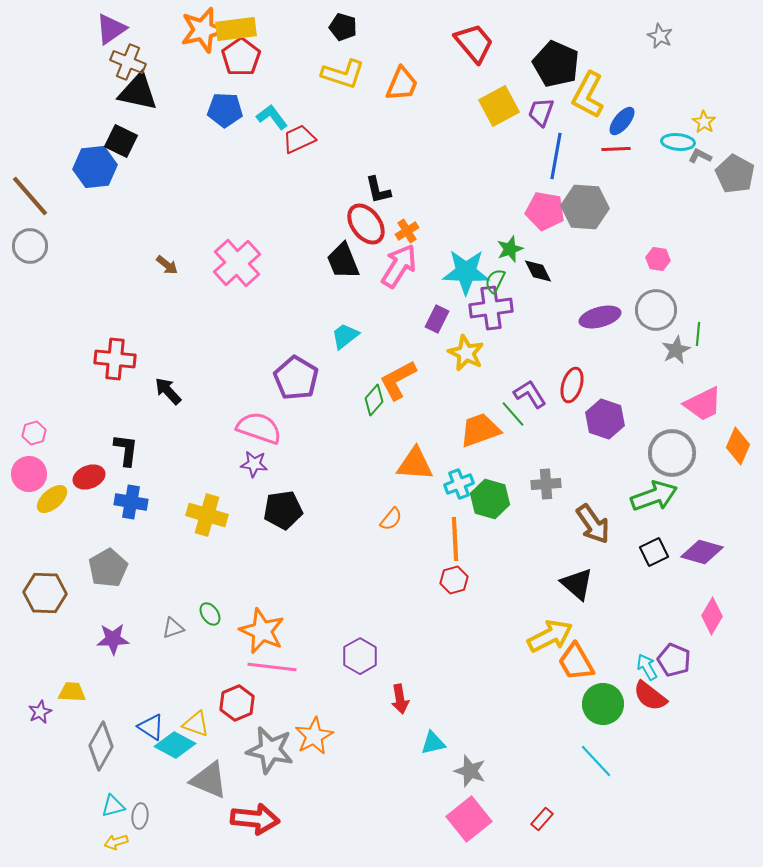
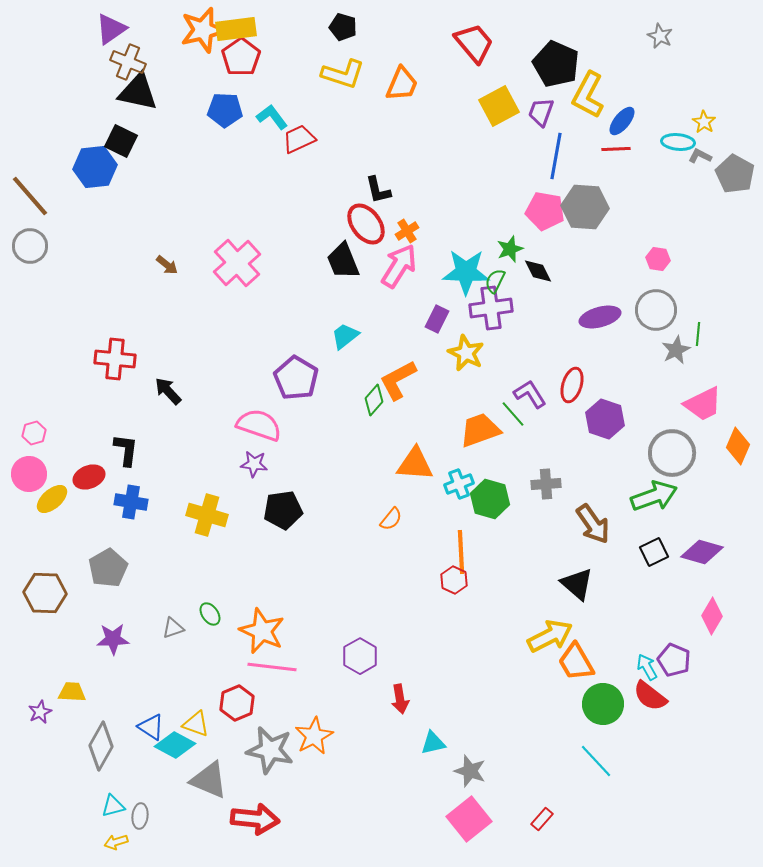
pink semicircle at (259, 428): moved 3 px up
orange line at (455, 539): moved 6 px right, 13 px down
red hexagon at (454, 580): rotated 20 degrees counterclockwise
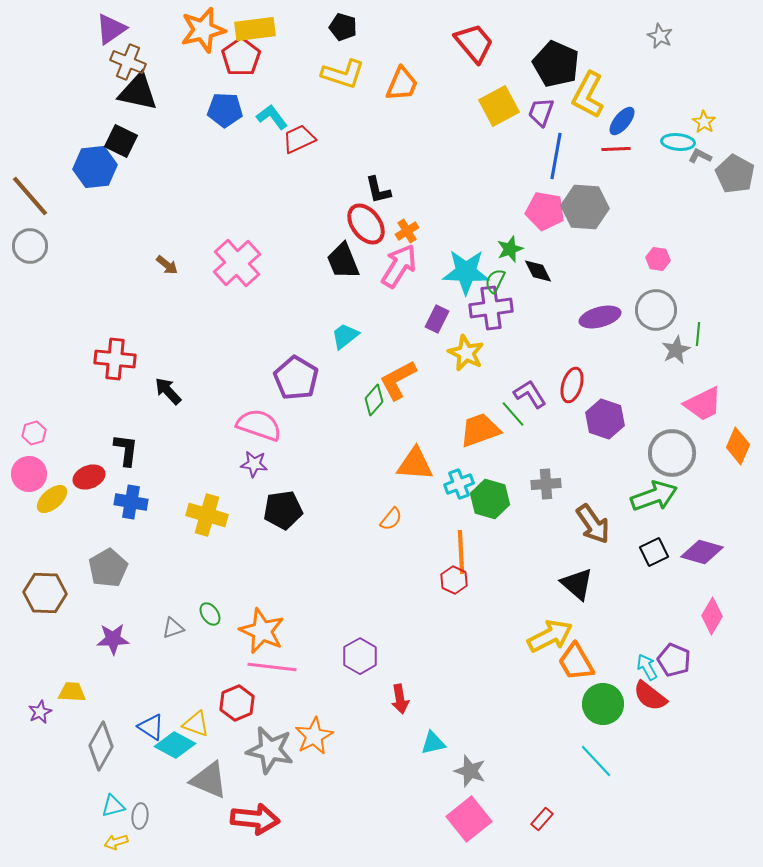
yellow rectangle at (236, 29): moved 19 px right
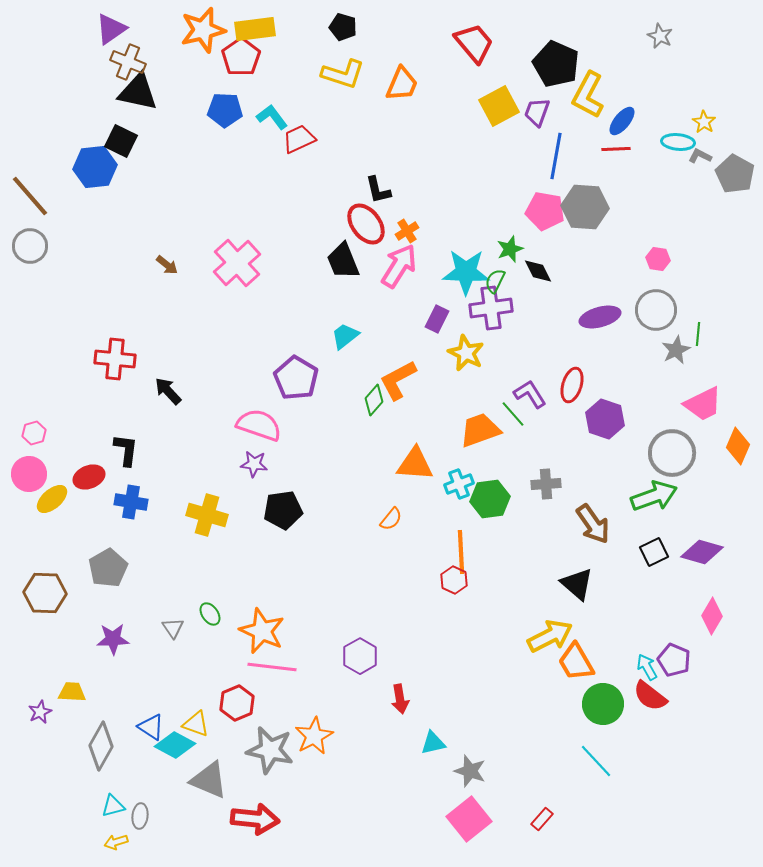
purple trapezoid at (541, 112): moved 4 px left
green hexagon at (490, 499): rotated 24 degrees counterclockwise
gray triangle at (173, 628): rotated 45 degrees counterclockwise
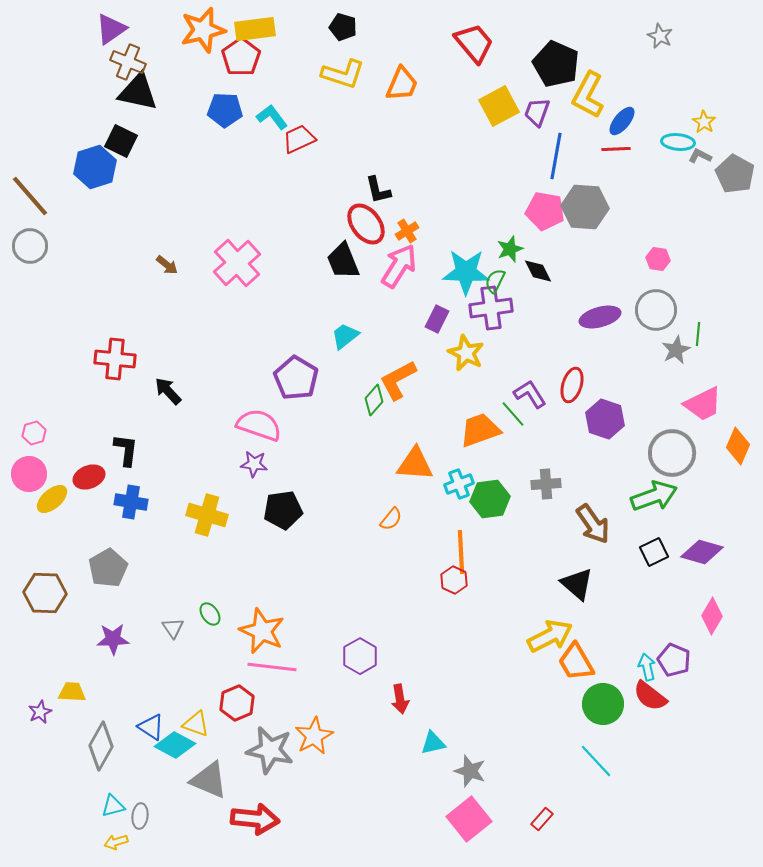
blue hexagon at (95, 167): rotated 12 degrees counterclockwise
cyan arrow at (647, 667): rotated 16 degrees clockwise
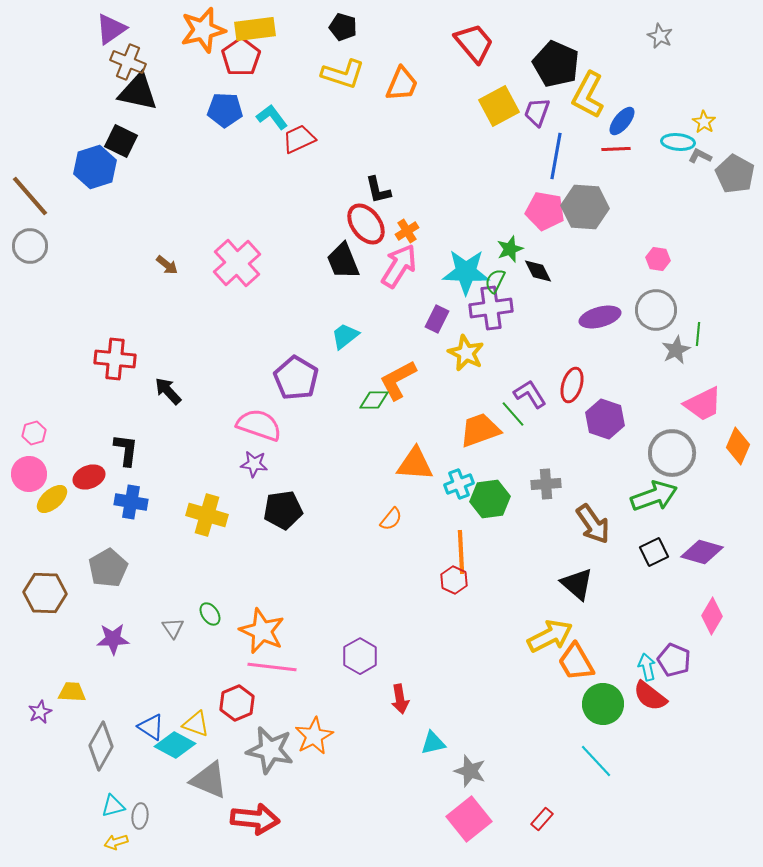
green diamond at (374, 400): rotated 48 degrees clockwise
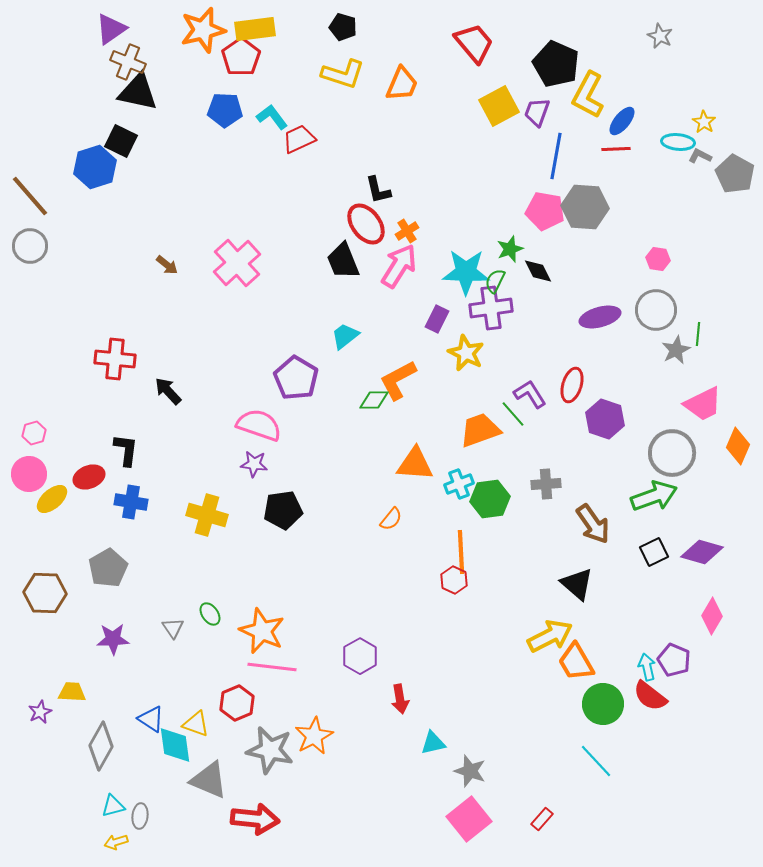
blue triangle at (151, 727): moved 8 px up
cyan diamond at (175, 745): rotated 54 degrees clockwise
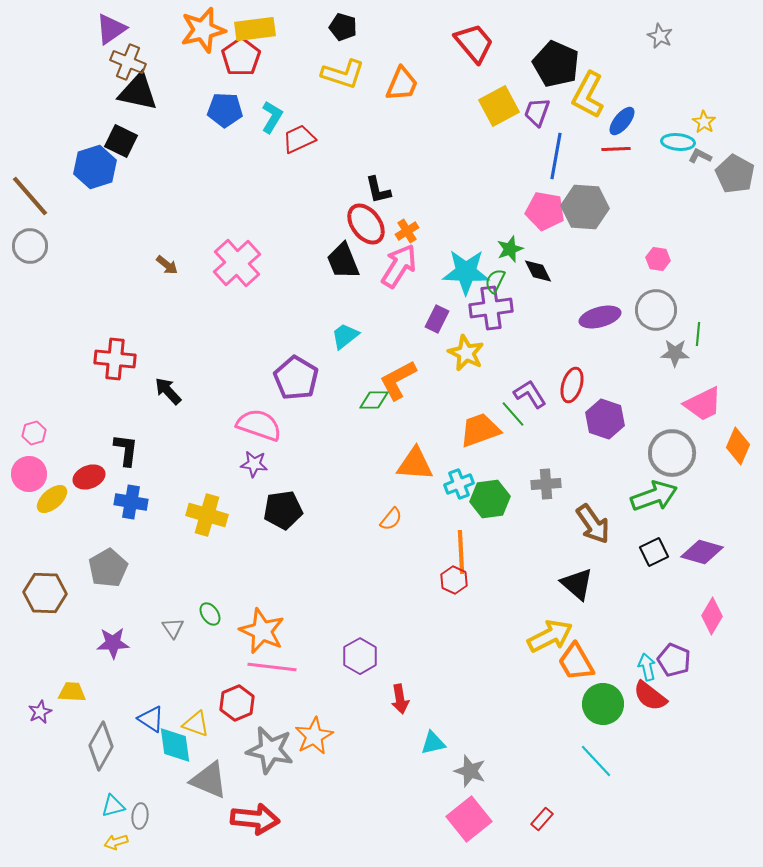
cyan L-shape at (272, 117): rotated 68 degrees clockwise
gray star at (676, 350): moved 1 px left, 3 px down; rotated 28 degrees clockwise
purple star at (113, 639): moved 4 px down
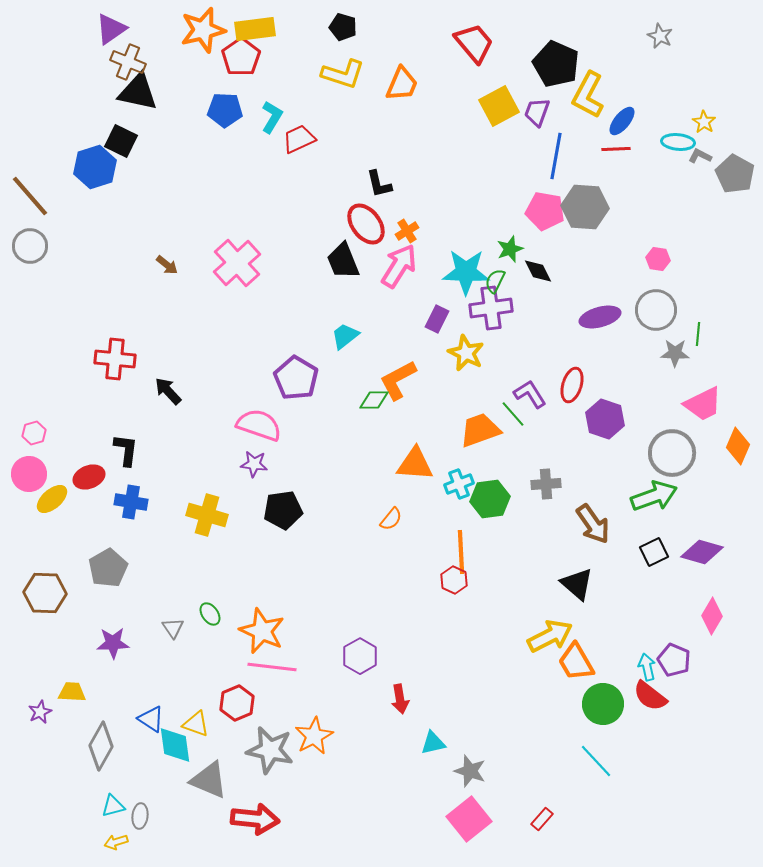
black L-shape at (378, 190): moved 1 px right, 6 px up
